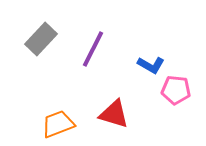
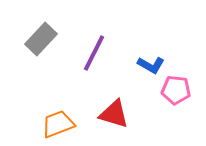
purple line: moved 1 px right, 4 px down
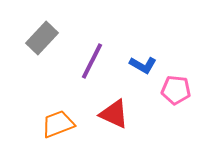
gray rectangle: moved 1 px right, 1 px up
purple line: moved 2 px left, 8 px down
blue L-shape: moved 8 px left
red triangle: rotated 8 degrees clockwise
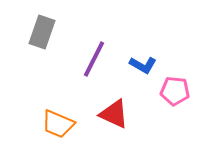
gray rectangle: moved 6 px up; rotated 24 degrees counterclockwise
purple line: moved 2 px right, 2 px up
pink pentagon: moved 1 px left, 1 px down
orange trapezoid: rotated 136 degrees counterclockwise
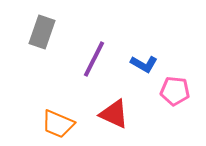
blue L-shape: moved 1 px right, 1 px up
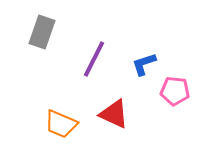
blue L-shape: rotated 132 degrees clockwise
orange trapezoid: moved 3 px right
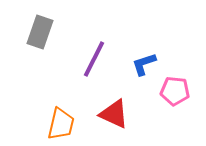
gray rectangle: moved 2 px left
orange trapezoid: rotated 100 degrees counterclockwise
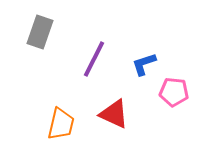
pink pentagon: moved 1 px left, 1 px down
